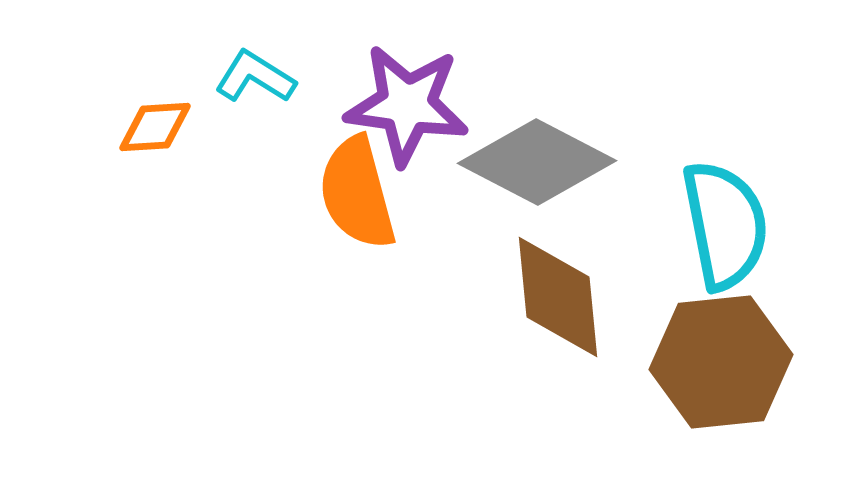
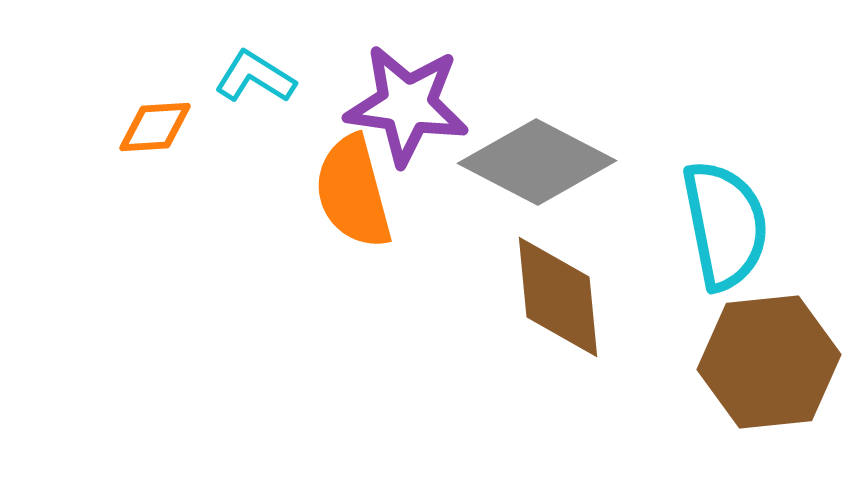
orange semicircle: moved 4 px left, 1 px up
brown hexagon: moved 48 px right
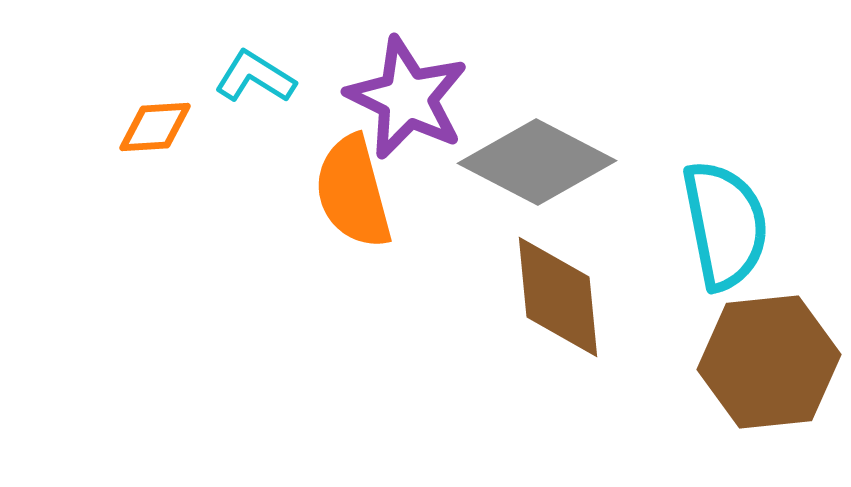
purple star: moved 7 px up; rotated 18 degrees clockwise
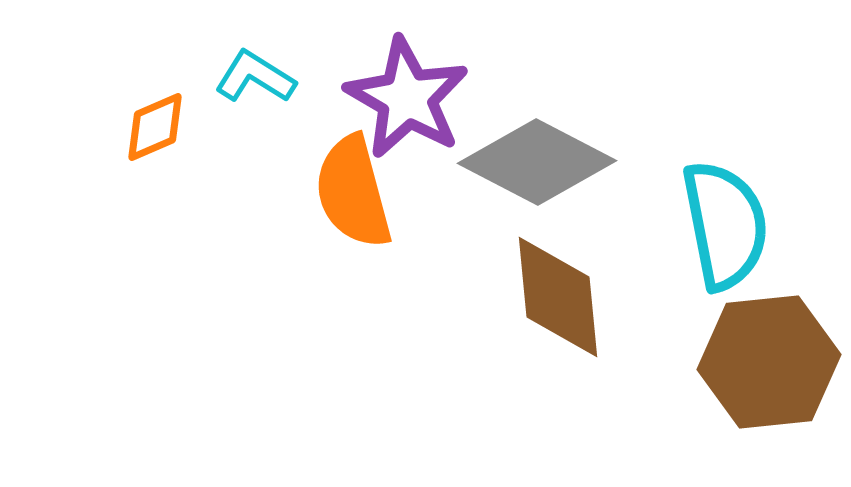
purple star: rotated 4 degrees clockwise
orange diamond: rotated 20 degrees counterclockwise
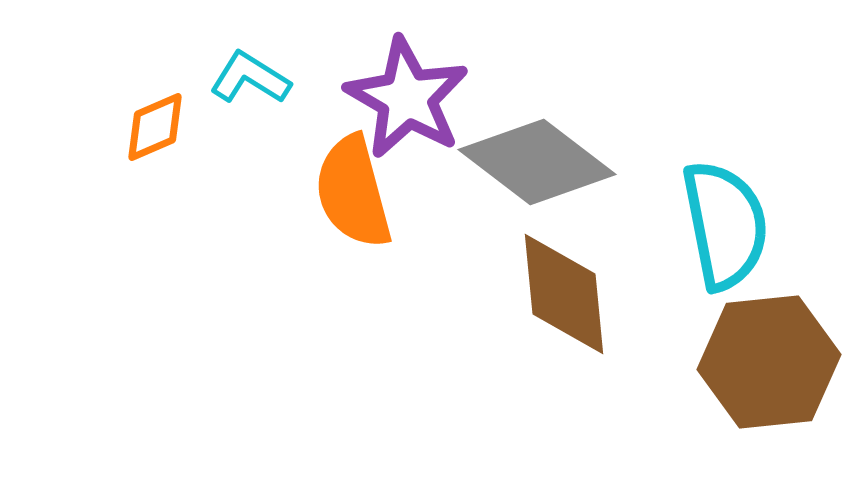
cyan L-shape: moved 5 px left, 1 px down
gray diamond: rotated 10 degrees clockwise
brown diamond: moved 6 px right, 3 px up
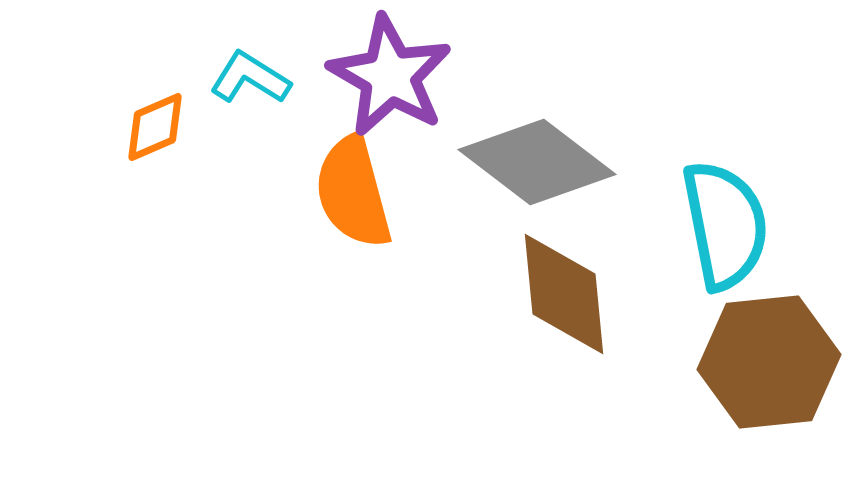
purple star: moved 17 px left, 22 px up
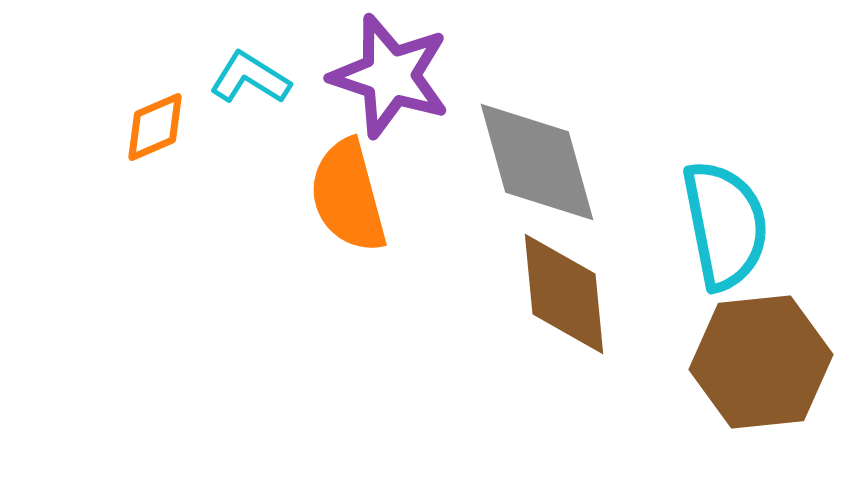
purple star: rotated 12 degrees counterclockwise
gray diamond: rotated 37 degrees clockwise
orange semicircle: moved 5 px left, 4 px down
brown hexagon: moved 8 px left
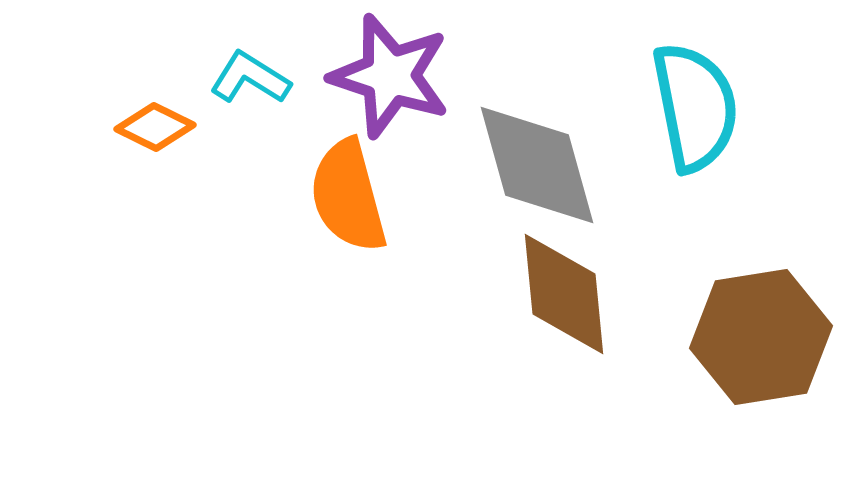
orange diamond: rotated 50 degrees clockwise
gray diamond: moved 3 px down
cyan semicircle: moved 30 px left, 118 px up
brown hexagon: moved 25 px up; rotated 3 degrees counterclockwise
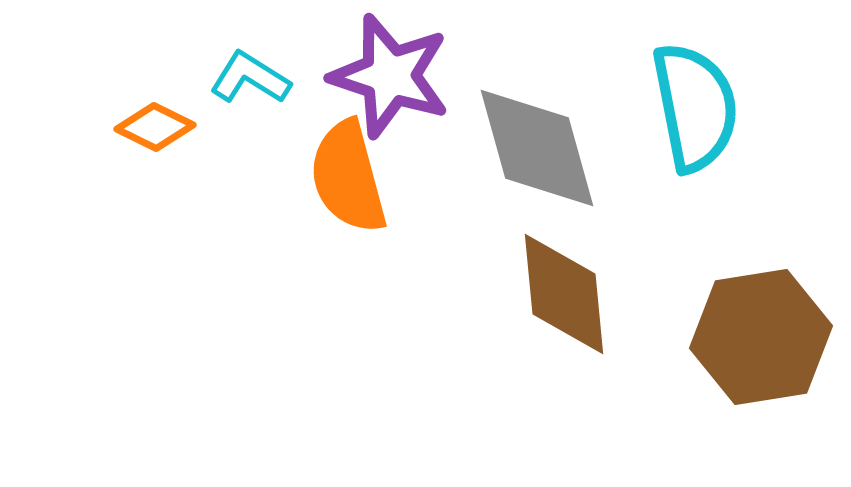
gray diamond: moved 17 px up
orange semicircle: moved 19 px up
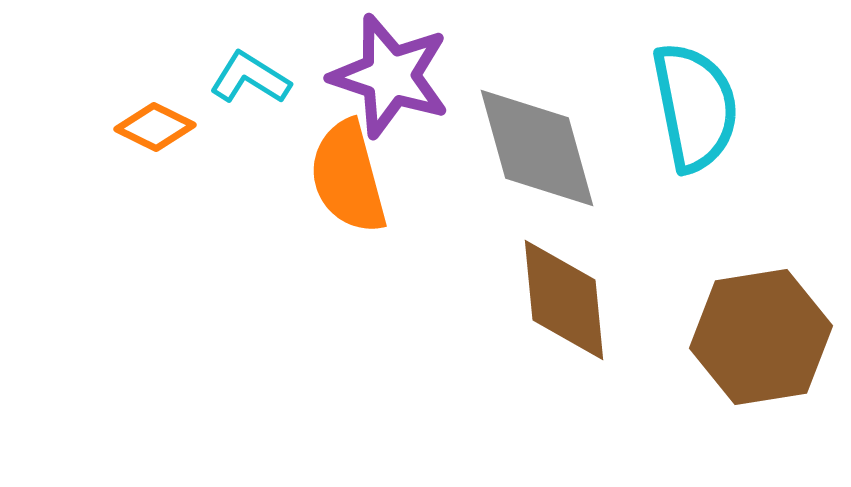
brown diamond: moved 6 px down
